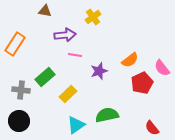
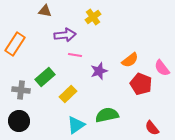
red pentagon: moved 1 px left, 1 px down; rotated 25 degrees counterclockwise
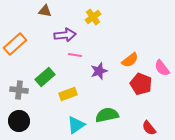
orange rectangle: rotated 15 degrees clockwise
gray cross: moved 2 px left
yellow rectangle: rotated 24 degrees clockwise
red semicircle: moved 3 px left
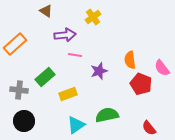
brown triangle: moved 1 px right; rotated 24 degrees clockwise
orange semicircle: rotated 120 degrees clockwise
black circle: moved 5 px right
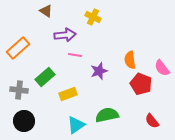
yellow cross: rotated 28 degrees counterclockwise
orange rectangle: moved 3 px right, 4 px down
red semicircle: moved 3 px right, 7 px up
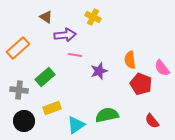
brown triangle: moved 6 px down
yellow rectangle: moved 16 px left, 14 px down
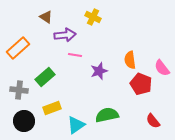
red semicircle: moved 1 px right
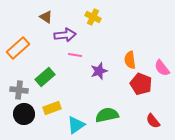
black circle: moved 7 px up
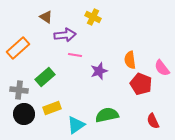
red semicircle: rotated 14 degrees clockwise
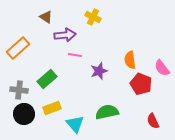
green rectangle: moved 2 px right, 2 px down
green semicircle: moved 3 px up
cyan triangle: moved 1 px left, 1 px up; rotated 36 degrees counterclockwise
